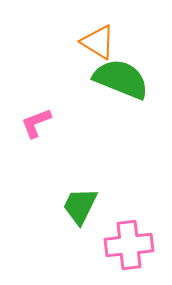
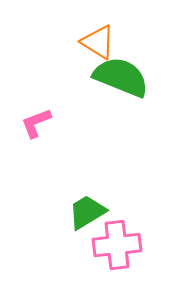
green semicircle: moved 2 px up
green trapezoid: moved 7 px right, 6 px down; rotated 33 degrees clockwise
pink cross: moved 12 px left
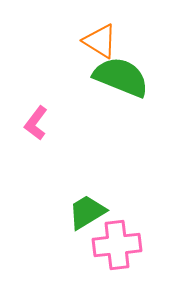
orange triangle: moved 2 px right, 1 px up
pink L-shape: rotated 32 degrees counterclockwise
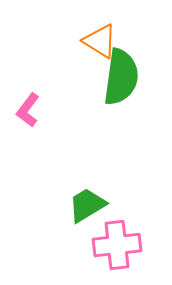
green semicircle: rotated 76 degrees clockwise
pink L-shape: moved 8 px left, 13 px up
green trapezoid: moved 7 px up
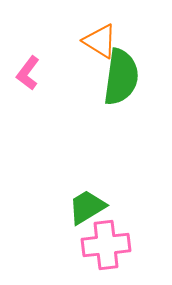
pink L-shape: moved 37 px up
green trapezoid: moved 2 px down
pink cross: moved 11 px left
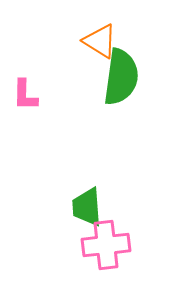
pink L-shape: moved 3 px left, 22 px down; rotated 36 degrees counterclockwise
green trapezoid: rotated 63 degrees counterclockwise
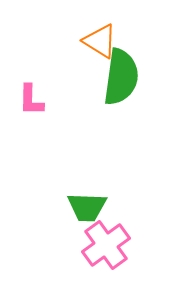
pink L-shape: moved 6 px right, 5 px down
green trapezoid: rotated 84 degrees counterclockwise
pink cross: rotated 30 degrees counterclockwise
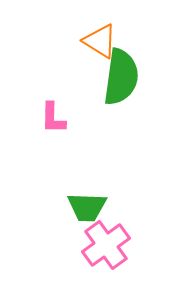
pink L-shape: moved 22 px right, 18 px down
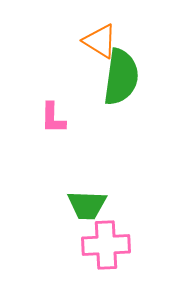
green trapezoid: moved 2 px up
pink cross: rotated 33 degrees clockwise
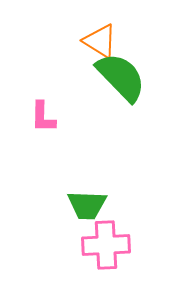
green semicircle: rotated 52 degrees counterclockwise
pink L-shape: moved 10 px left, 1 px up
